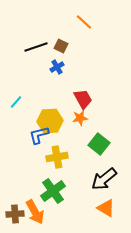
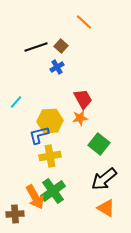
brown square: rotated 16 degrees clockwise
yellow cross: moved 7 px left, 1 px up
orange arrow: moved 15 px up
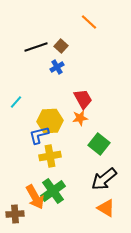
orange line: moved 5 px right
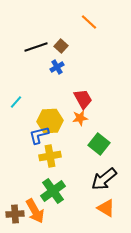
orange arrow: moved 14 px down
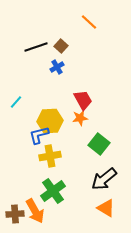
red trapezoid: moved 1 px down
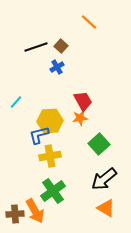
red trapezoid: moved 1 px down
green square: rotated 10 degrees clockwise
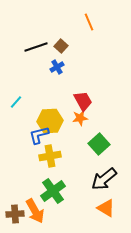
orange line: rotated 24 degrees clockwise
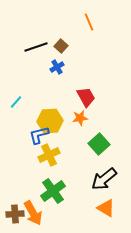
red trapezoid: moved 3 px right, 4 px up
yellow cross: moved 1 px left, 1 px up; rotated 15 degrees counterclockwise
orange arrow: moved 2 px left, 2 px down
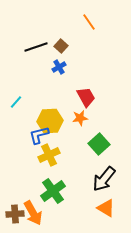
orange line: rotated 12 degrees counterclockwise
blue cross: moved 2 px right
black arrow: rotated 12 degrees counterclockwise
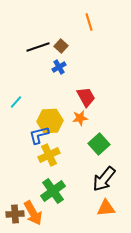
orange line: rotated 18 degrees clockwise
black line: moved 2 px right
orange triangle: rotated 36 degrees counterclockwise
